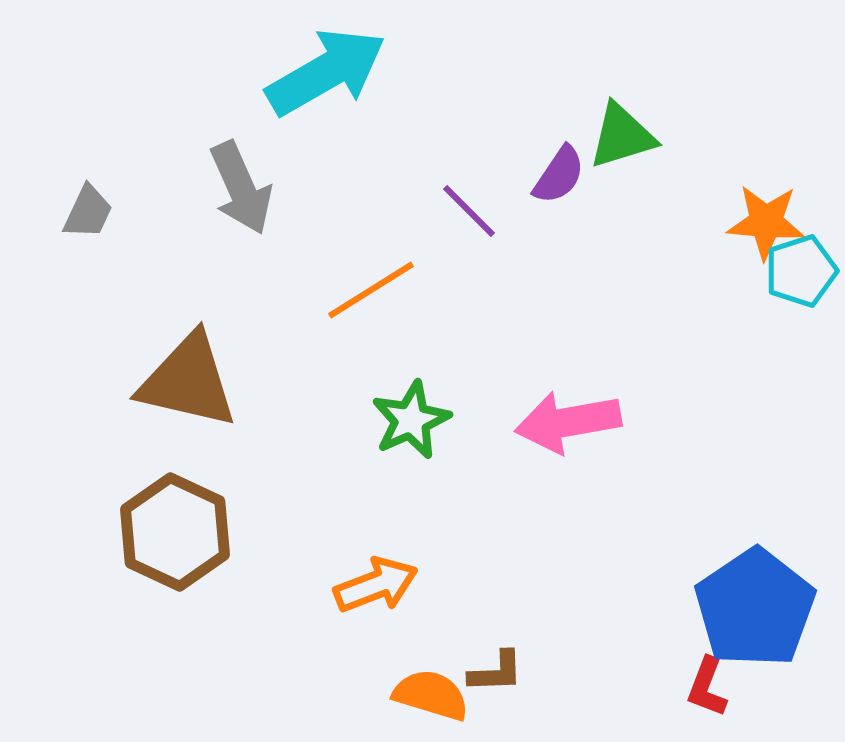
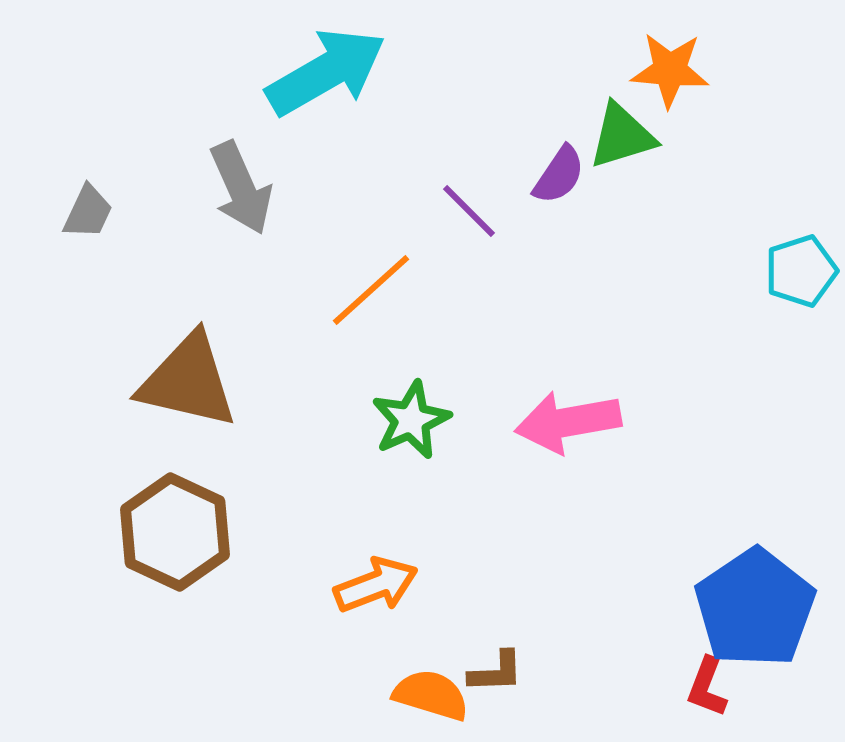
orange star: moved 96 px left, 152 px up
orange line: rotated 10 degrees counterclockwise
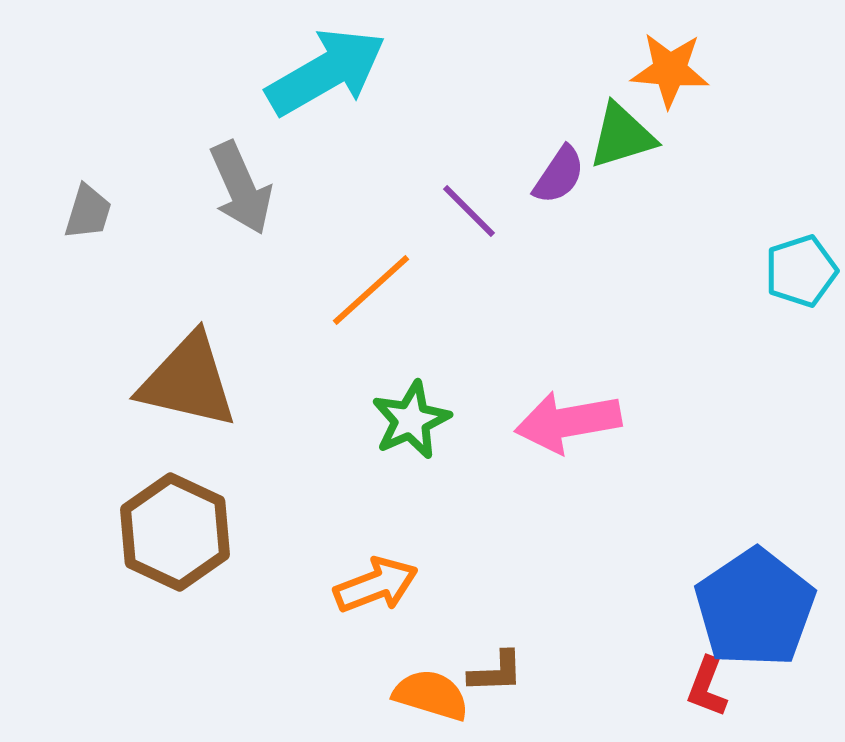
gray trapezoid: rotated 8 degrees counterclockwise
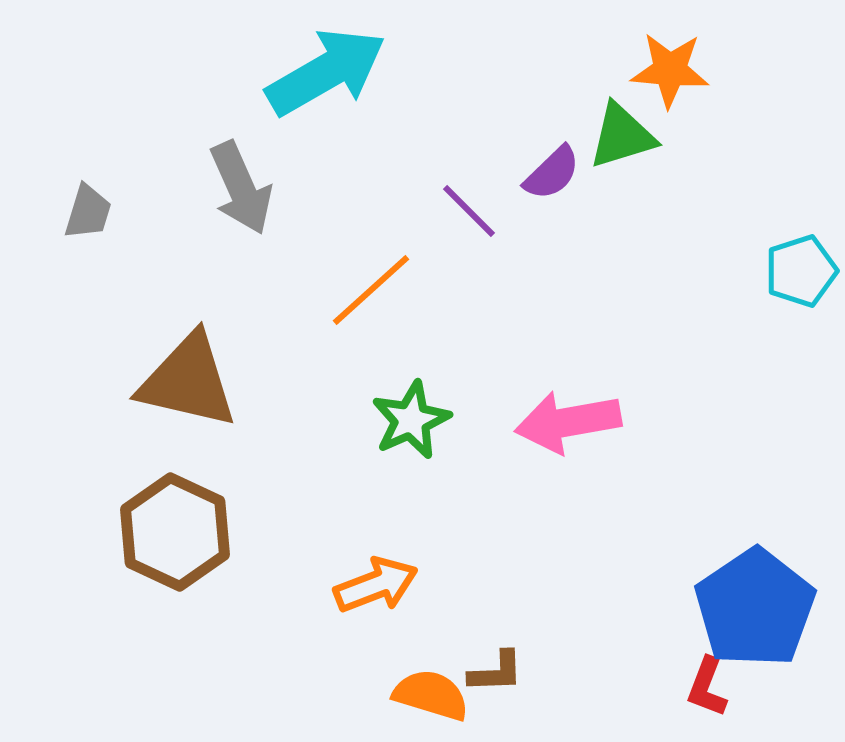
purple semicircle: moved 7 px left, 2 px up; rotated 12 degrees clockwise
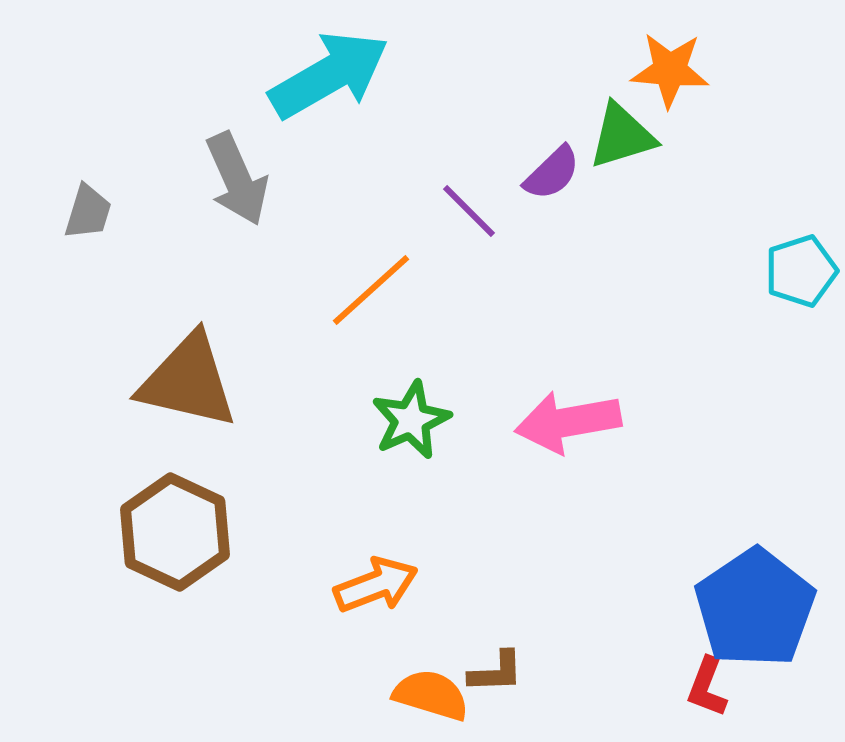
cyan arrow: moved 3 px right, 3 px down
gray arrow: moved 4 px left, 9 px up
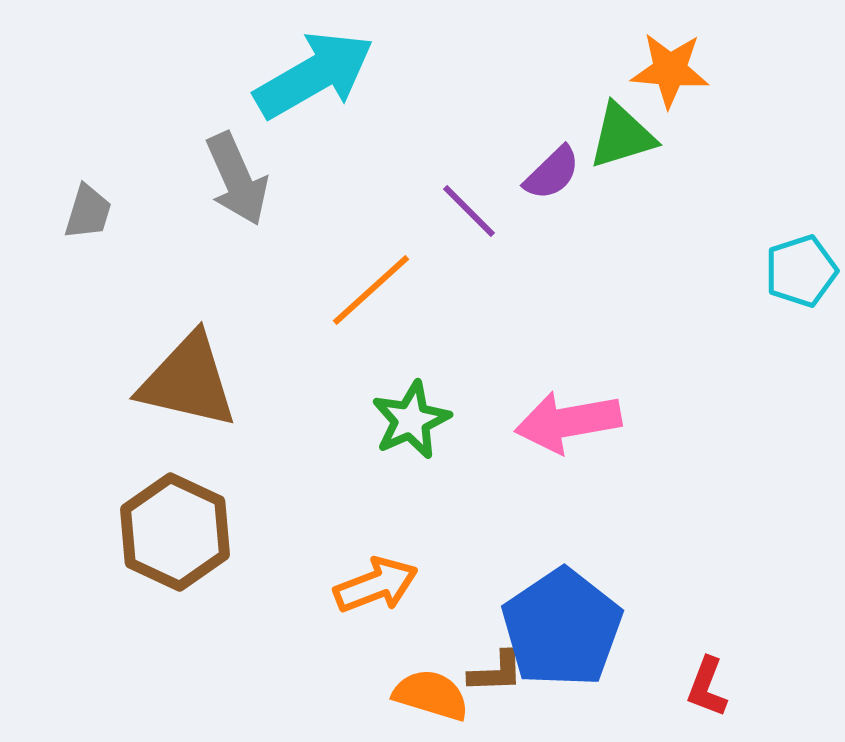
cyan arrow: moved 15 px left
blue pentagon: moved 193 px left, 20 px down
